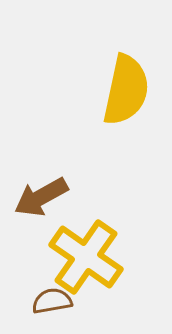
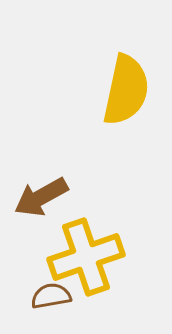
yellow cross: rotated 36 degrees clockwise
brown semicircle: moved 1 px left, 5 px up
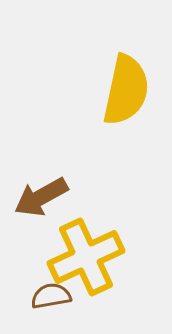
yellow cross: rotated 6 degrees counterclockwise
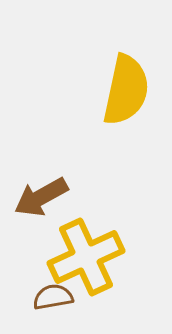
brown semicircle: moved 2 px right, 1 px down
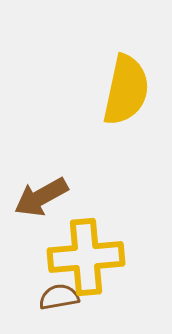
yellow cross: rotated 20 degrees clockwise
brown semicircle: moved 6 px right
